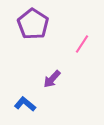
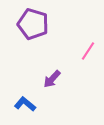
purple pentagon: rotated 16 degrees counterclockwise
pink line: moved 6 px right, 7 px down
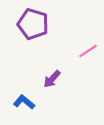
pink line: rotated 24 degrees clockwise
blue L-shape: moved 1 px left, 2 px up
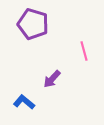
pink line: moved 4 px left; rotated 72 degrees counterclockwise
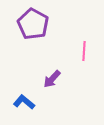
purple pentagon: rotated 12 degrees clockwise
pink line: rotated 18 degrees clockwise
